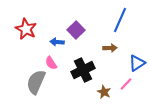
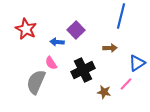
blue line: moved 1 px right, 4 px up; rotated 10 degrees counterclockwise
brown star: rotated 16 degrees counterclockwise
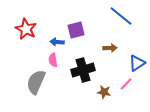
blue line: rotated 65 degrees counterclockwise
purple square: rotated 30 degrees clockwise
pink semicircle: moved 2 px right, 3 px up; rotated 24 degrees clockwise
black cross: rotated 10 degrees clockwise
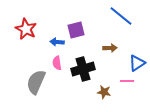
pink semicircle: moved 4 px right, 3 px down
black cross: moved 1 px up
pink line: moved 1 px right, 3 px up; rotated 48 degrees clockwise
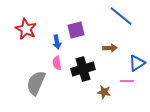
blue arrow: rotated 104 degrees counterclockwise
gray semicircle: moved 1 px down
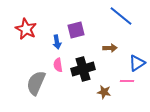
pink semicircle: moved 1 px right, 2 px down
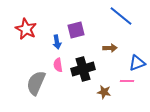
blue triangle: rotated 12 degrees clockwise
